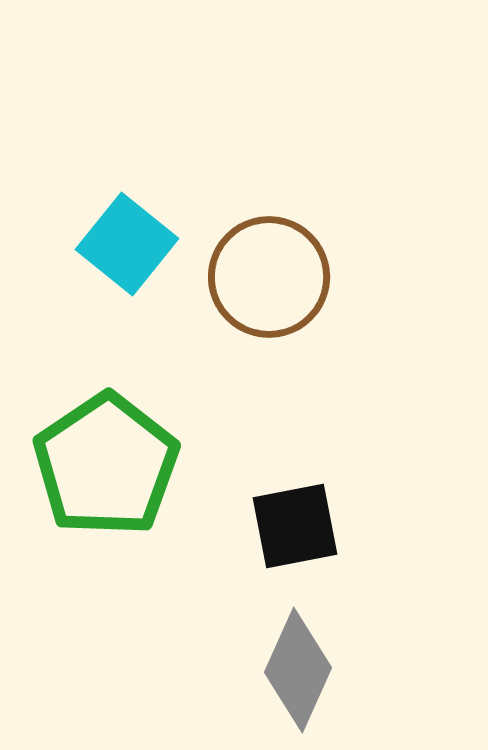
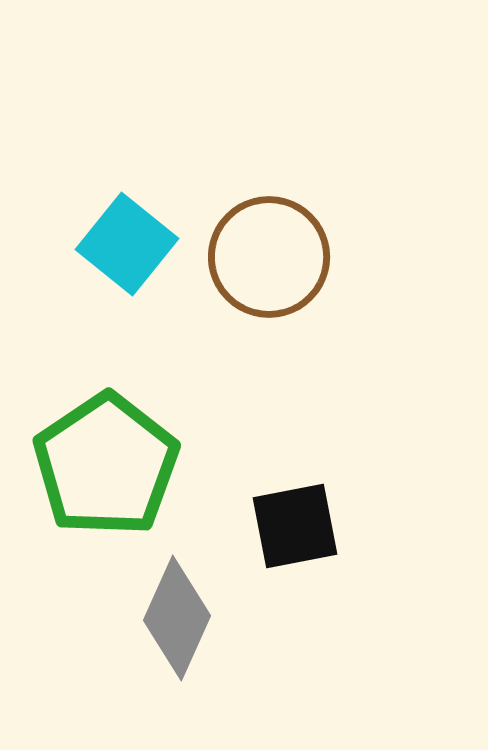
brown circle: moved 20 px up
gray diamond: moved 121 px left, 52 px up
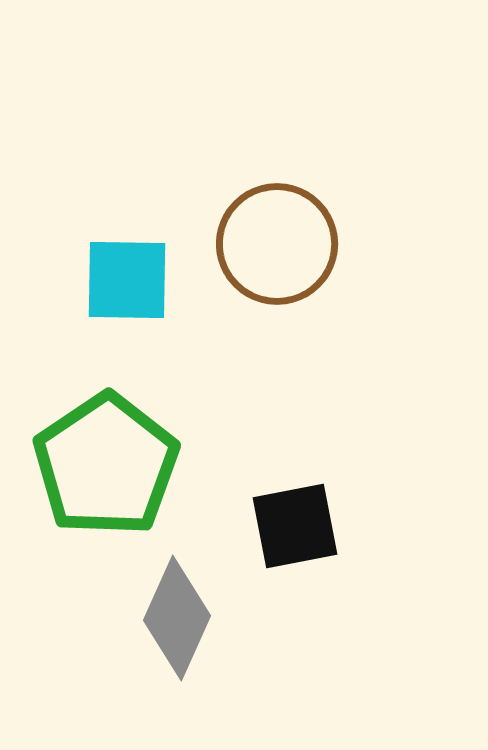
cyan square: moved 36 px down; rotated 38 degrees counterclockwise
brown circle: moved 8 px right, 13 px up
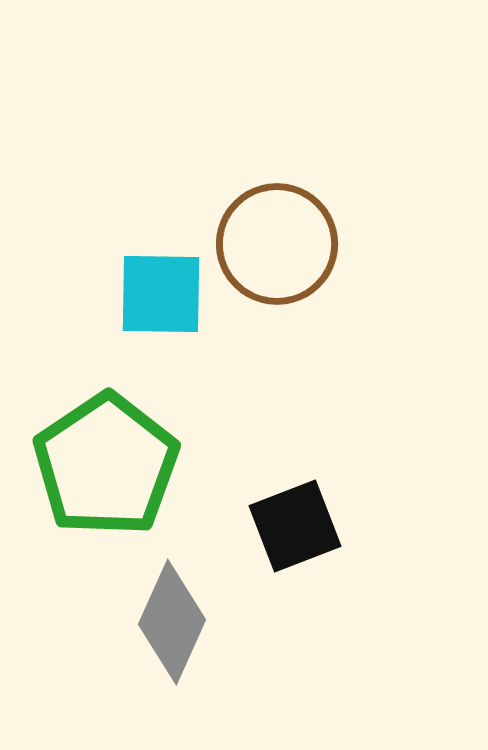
cyan square: moved 34 px right, 14 px down
black square: rotated 10 degrees counterclockwise
gray diamond: moved 5 px left, 4 px down
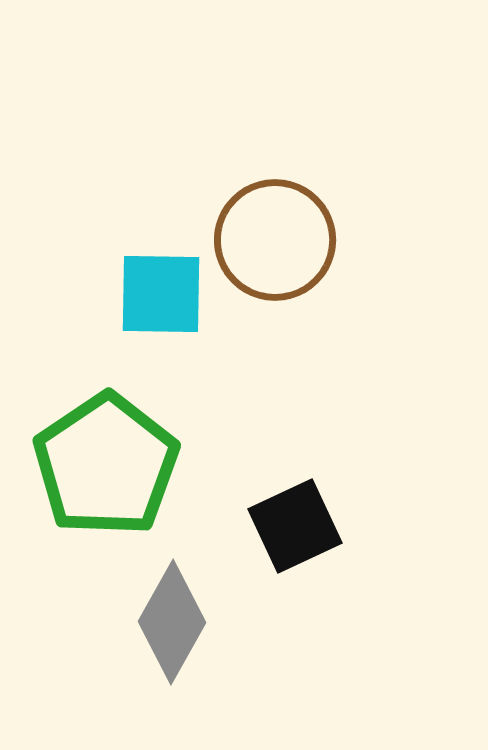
brown circle: moved 2 px left, 4 px up
black square: rotated 4 degrees counterclockwise
gray diamond: rotated 5 degrees clockwise
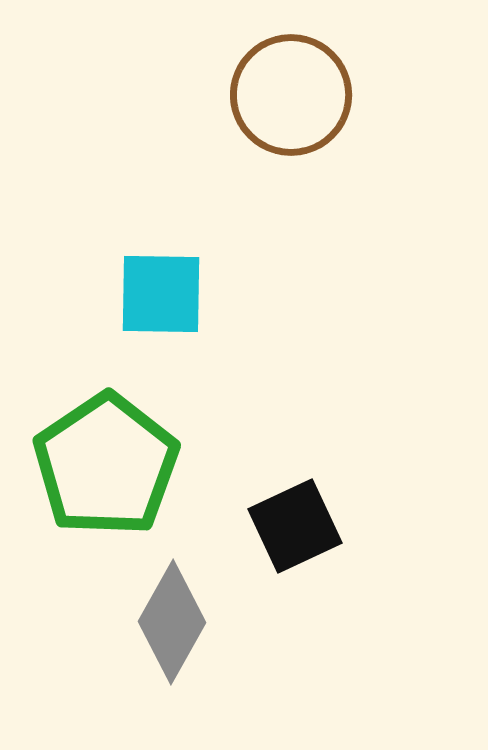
brown circle: moved 16 px right, 145 px up
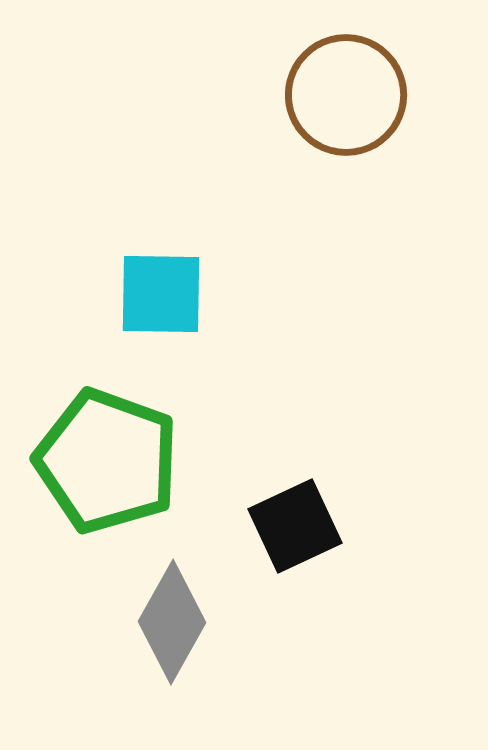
brown circle: moved 55 px right
green pentagon: moved 1 px right, 4 px up; rotated 18 degrees counterclockwise
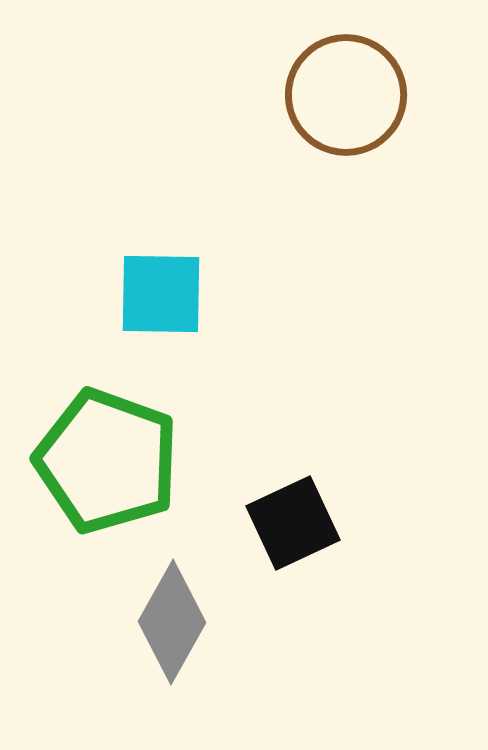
black square: moved 2 px left, 3 px up
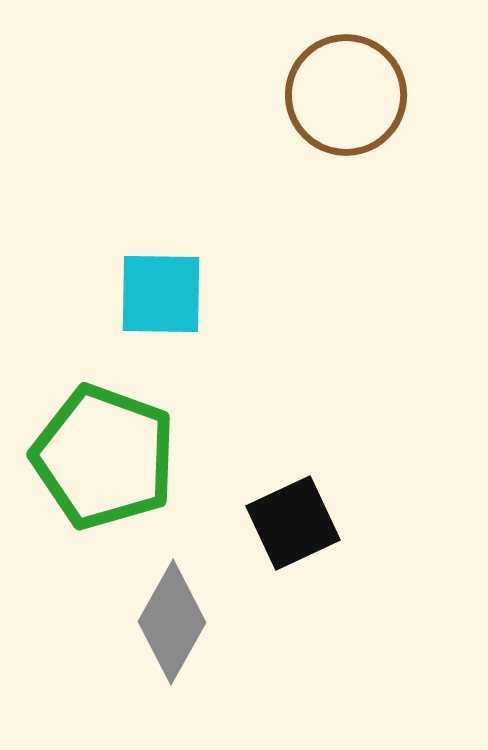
green pentagon: moved 3 px left, 4 px up
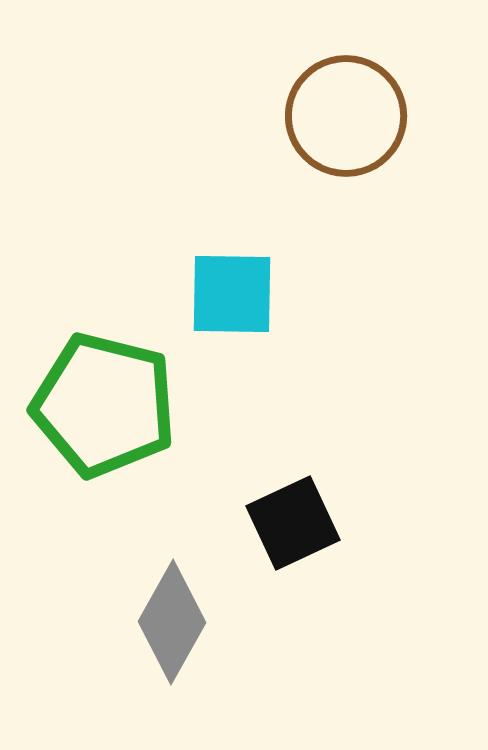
brown circle: moved 21 px down
cyan square: moved 71 px right
green pentagon: moved 52 px up; rotated 6 degrees counterclockwise
